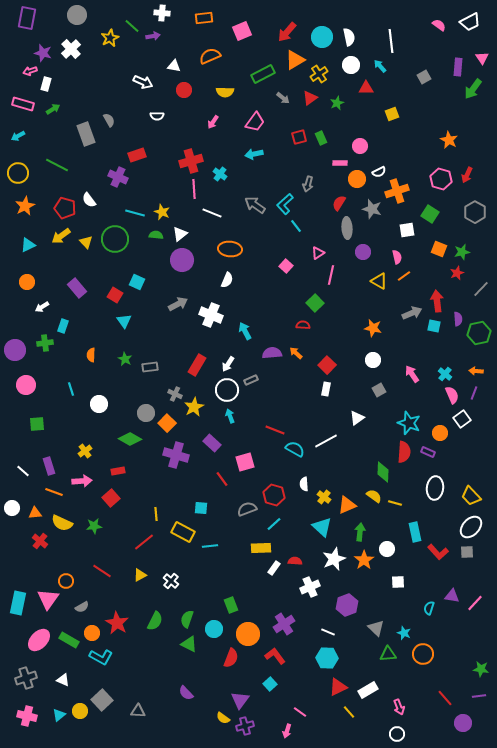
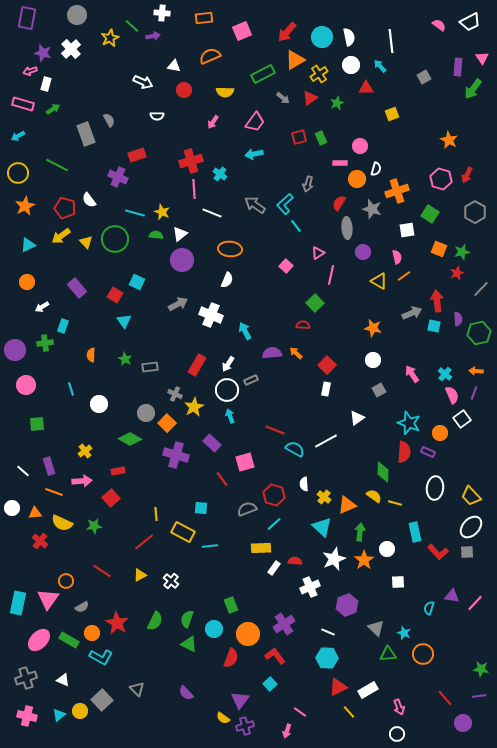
white semicircle at (379, 172): moved 3 px left, 3 px up; rotated 48 degrees counterclockwise
gray triangle at (138, 711): moved 1 px left, 22 px up; rotated 42 degrees clockwise
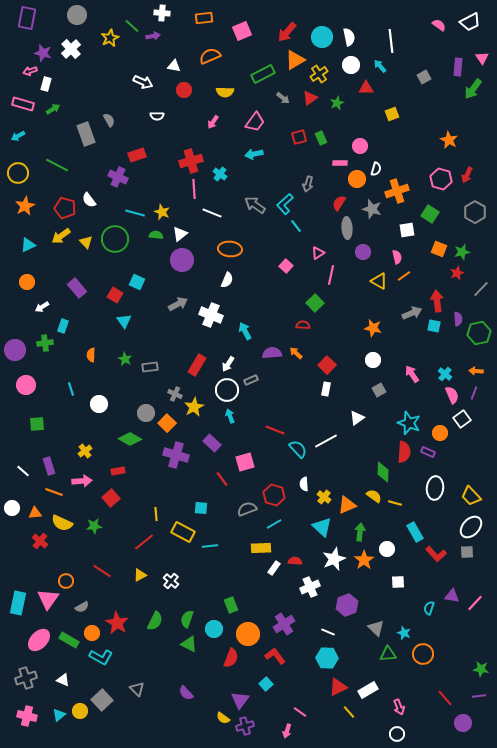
cyan semicircle at (295, 449): moved 3 px right; rotated 18 degrees clockwise
cyan line at (274, 524): rotated 14 degrees clockwise
cyan rectangle at (415, 532): rotated 18 degrees counterclockwise
red L-shape at (438, 552): moved 2 px left, 2 px down
cyan square at (270, 684): moved 4 px left
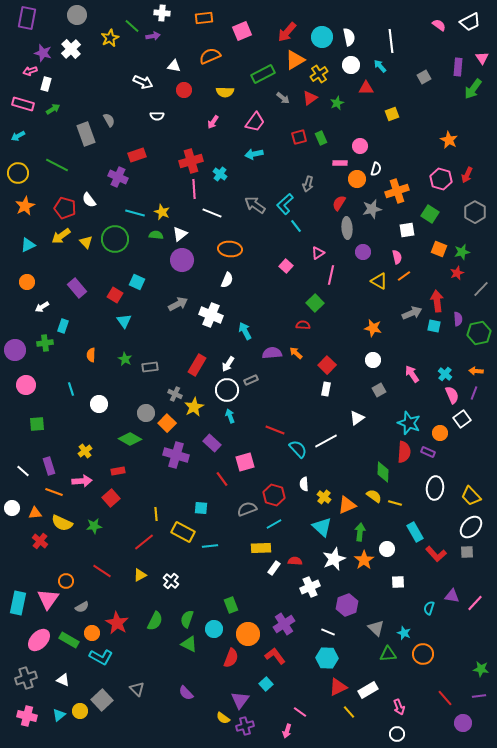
gray star at (372, 209): rotated 30 degrees counterclockwise
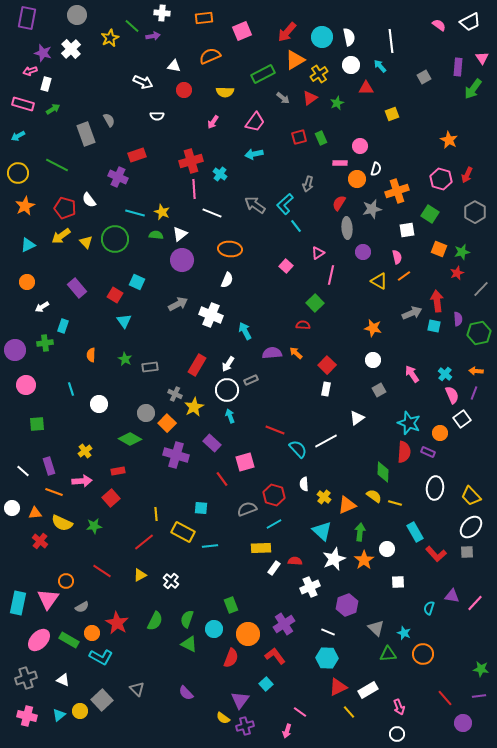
cyan triangle at (322, 527): moved 4 px down
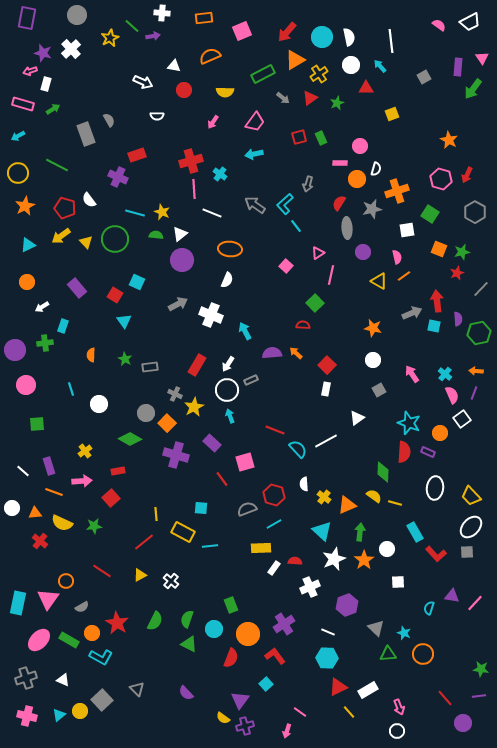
white circle at (397, 734): moved 3 px up
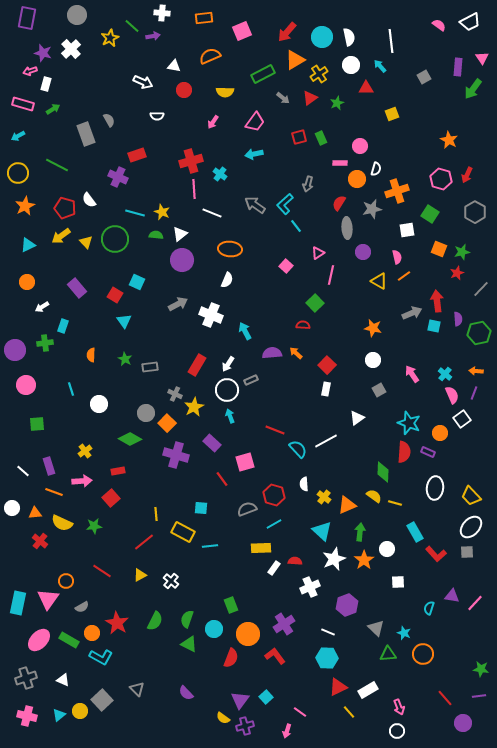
cyan square at (266, 684): moved 13 px down
